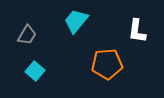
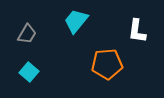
gray trapezoid: moved 1 px up
cyan square: moved 6 px left, 1 px down
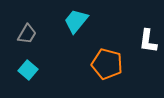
white L-shape: moved 11 px right, 10 px down
orange pentagon: rotated 20 degrees clockwise
cyan square: moved 1 px left, 2 px up
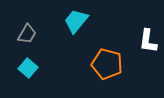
cyan square: moved 2 px up
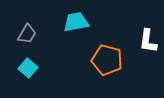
cyan trapezoid: moved 1 px down; rotated 40 degrees clockwise
orange pentagon: moved 4 px up
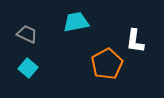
gray trapezoid: rotated 95 degrees counterclockwise
white L-shape: moved 13 px left
orange pentagon: moved 4 px down; rotated 28 degrees clockwise
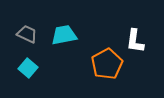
cyan trapezoid: moved 12 px left, 13 px down
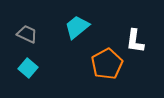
cyan trapezoid: moved 13 px right, 8 px up; rotated 28 degrees counterclockwise
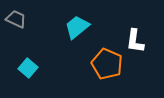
gray trapezoid: moved 11 px left, 15 px up
orange pentagon: rotated 20 degrees counterclockwise
